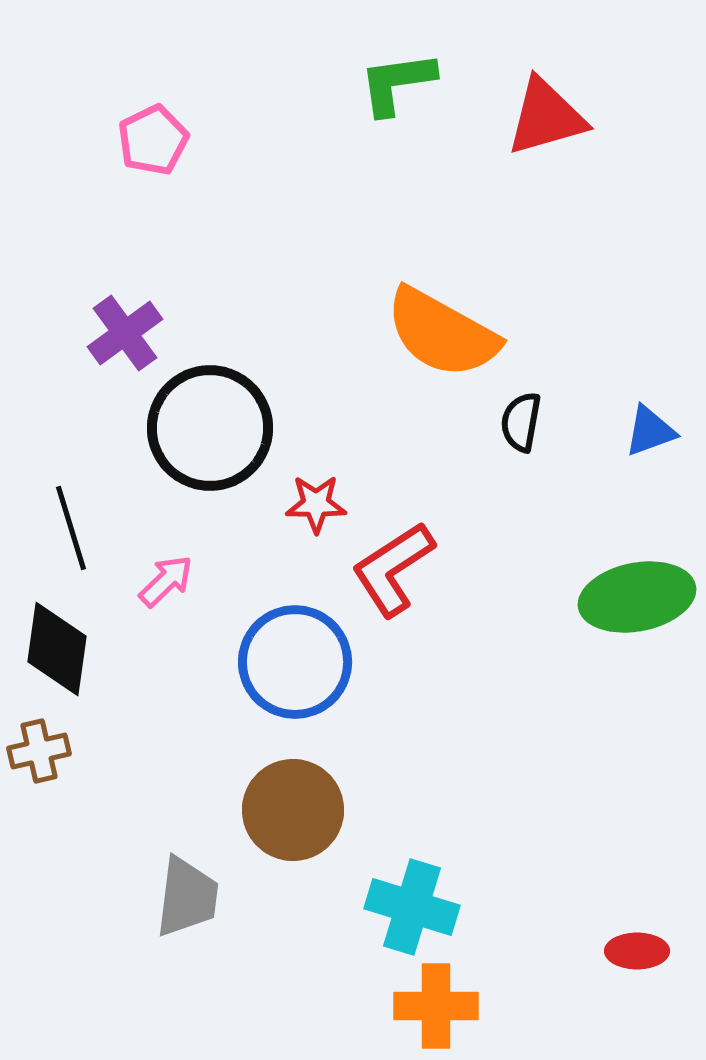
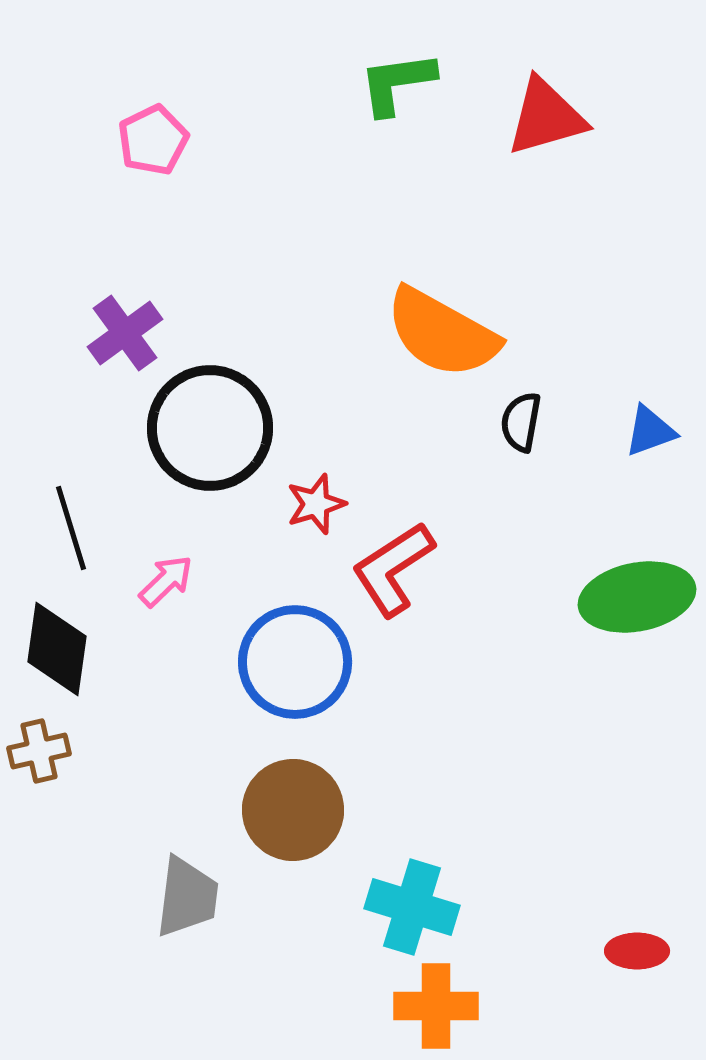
red star: rotated 18 degrees counterclockwise
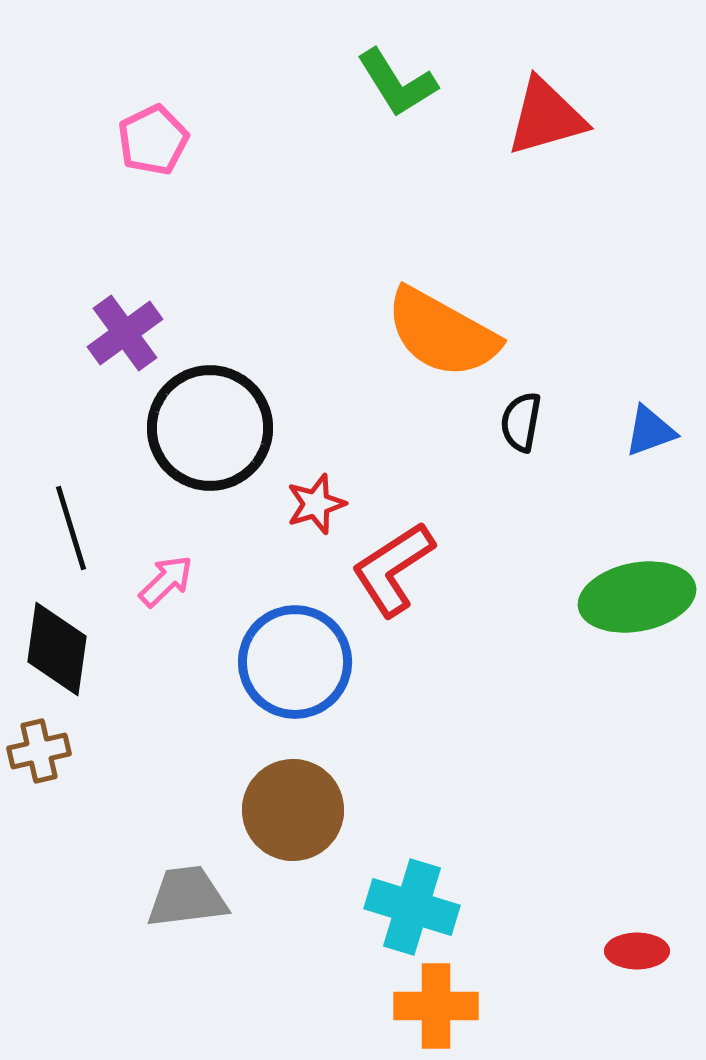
green L-shape: rotated 114 degrees counterclockwise
gray trapezoid: rotated 104 degrees counterclockwise
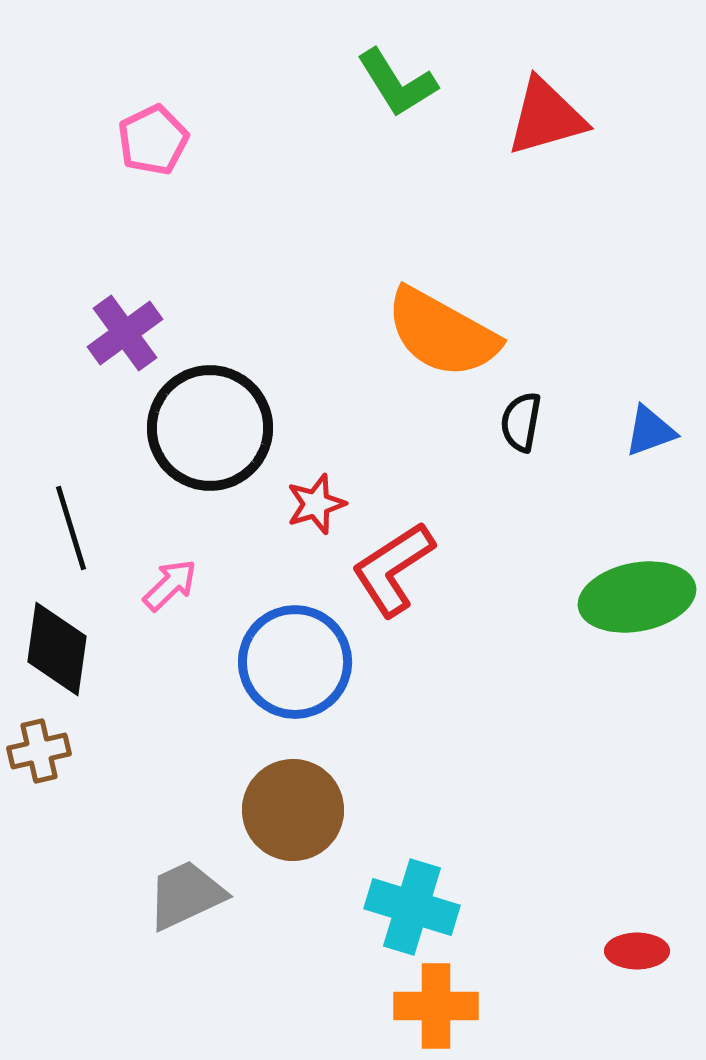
pink arrow: moved 4 px right, 4 px down
gray trapezoid: moved 1 px left, 2 px up; rotated 18 degrees counterclockwise
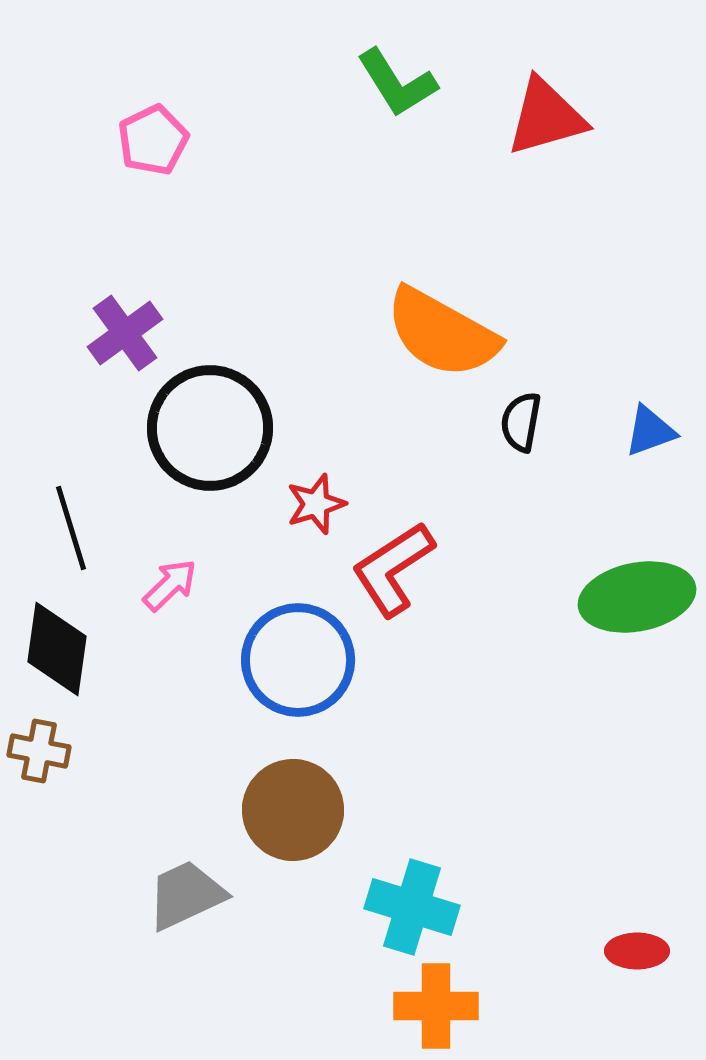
blue circle: moved 3 px right, 2 px up
brown cross: rotated 24 degrees clockwise
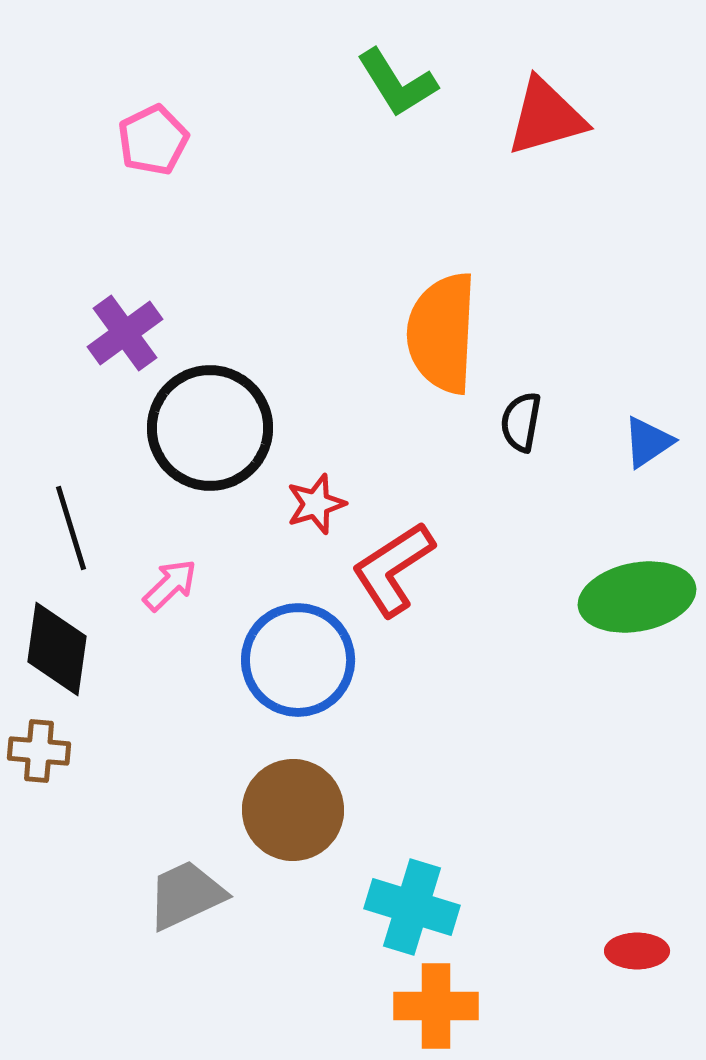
orange semicircle: rotated 64 degrees clockwise
blue triangle: moved 2 px left, 11 px down; rotated 14 degrees counterclockwise
brown cross: rotated 6 degrees counterclockwise
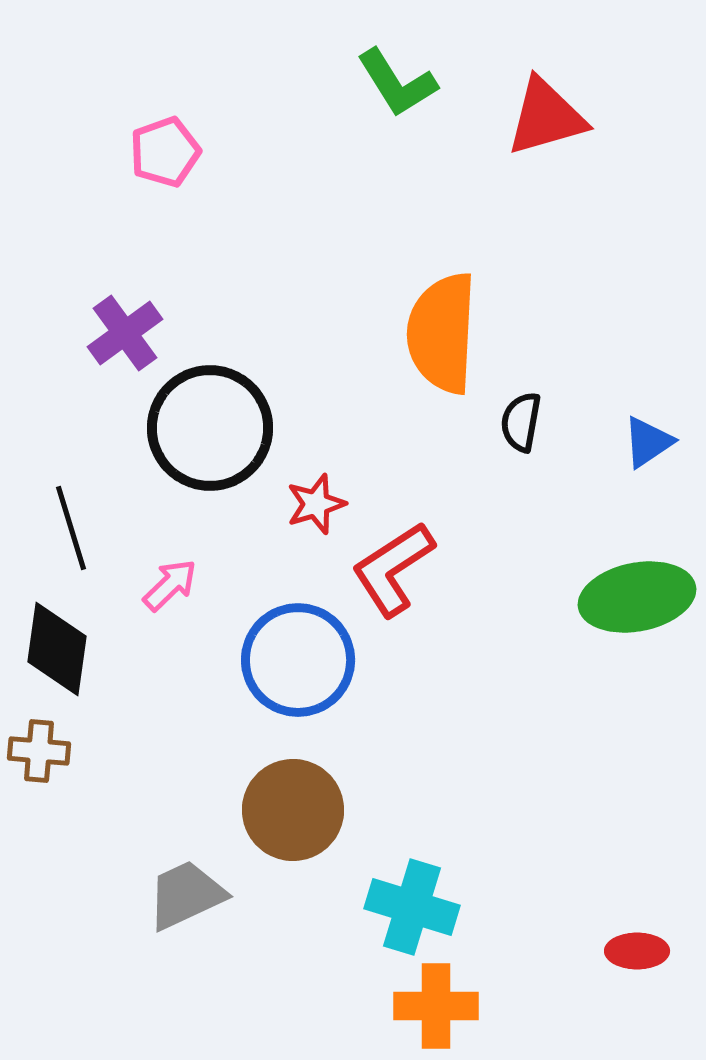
pink pentagon: moved 12 px right, 12 px down; rotated 6 degrees clockwise
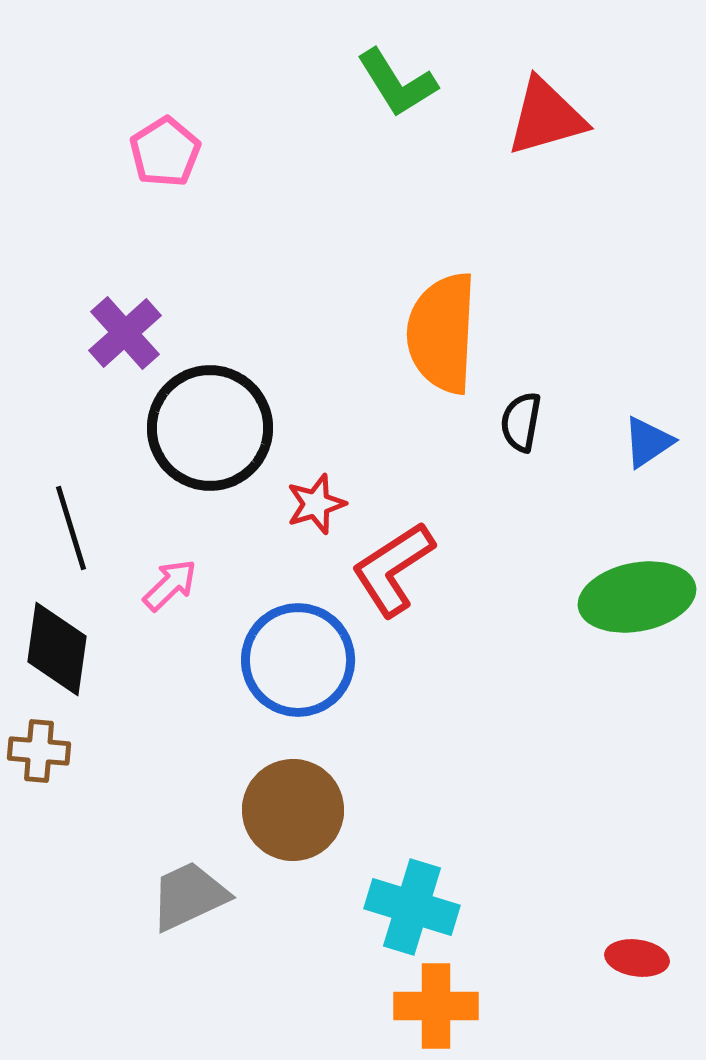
pink pentagon: rotated 12 degrees counterclockwise
purple cross: rotated 6 degrees counterclockwise
gray trapezoid: moved 3 px right, 1 px down
red ellipse: moved 7 px down; rotated 8 degrees clockwise
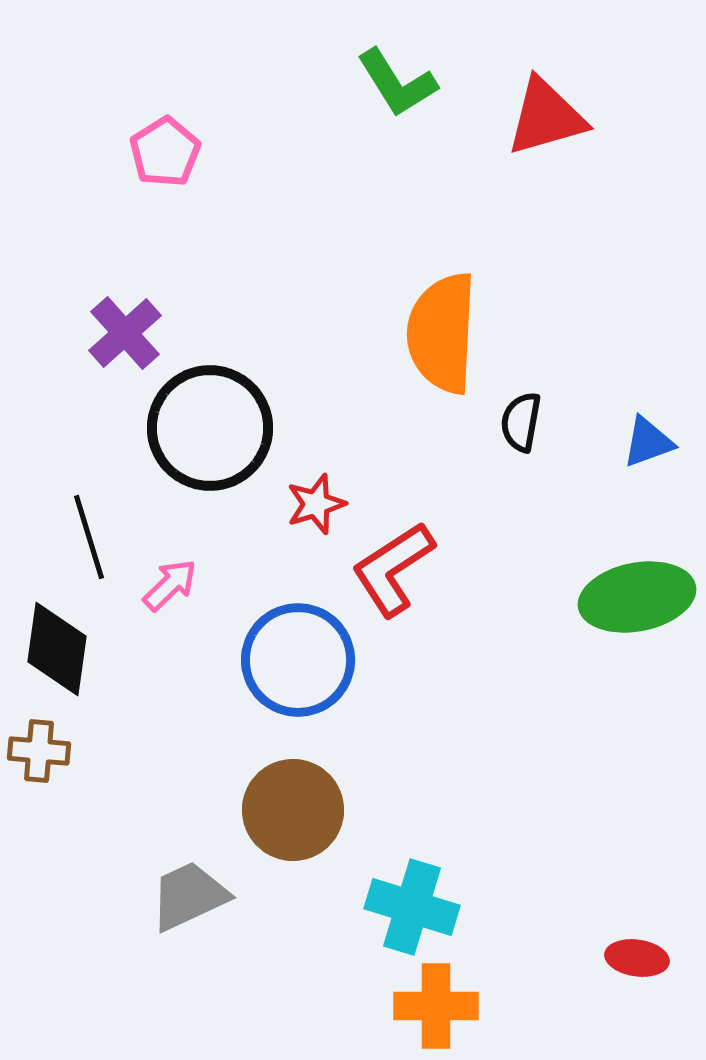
blue triangle: rotated 14 degrees clockwise
black line: moved 18 px right, 9 px down
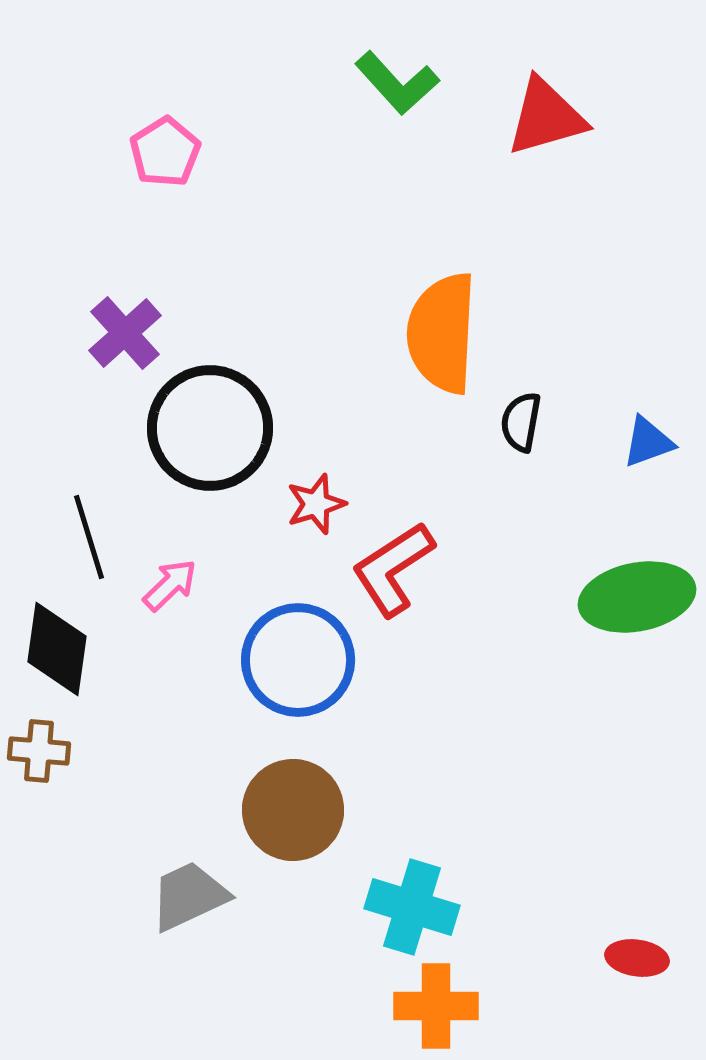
green L-shape: rotated 10 degrees counterclockwise
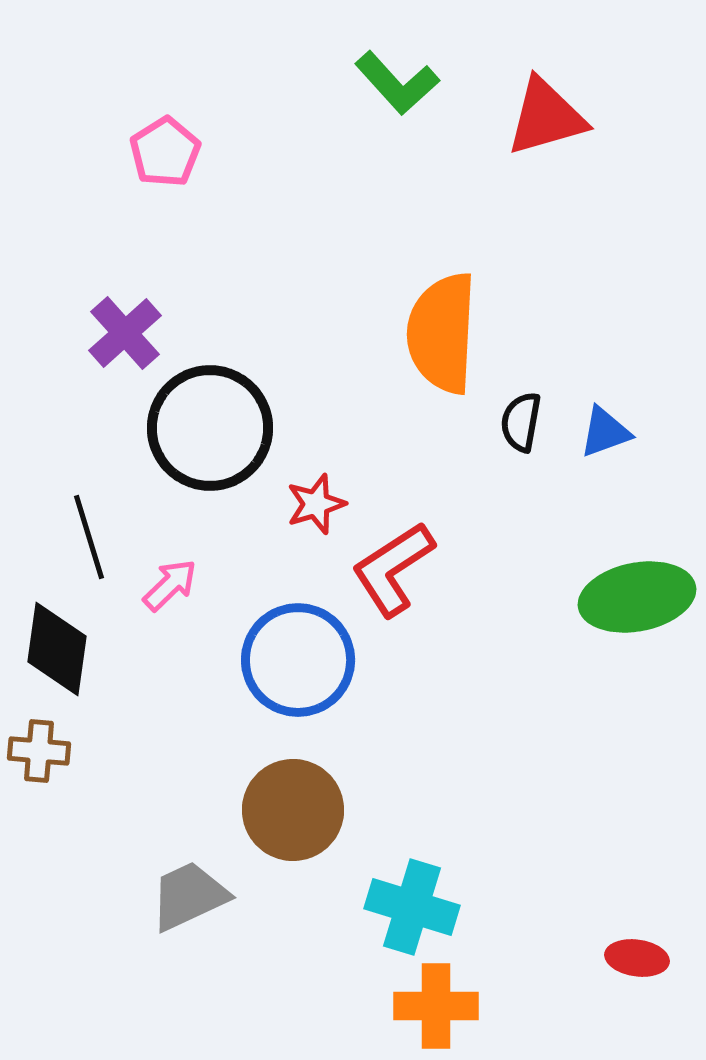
blue triangle: moved 43 px left, 10 px up
